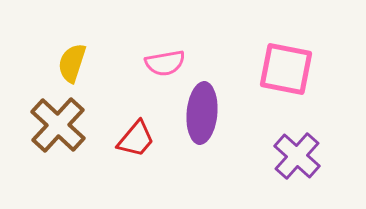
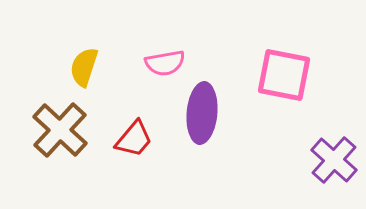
yellow semicircle: moved 12 px right, 4 px down
pink square: moved 2 px left, 6 px down
brown cross: moved 2 px right, 5 px down
red trapezoid: moved 2 px left
purple cross: moved 37 px right, 4 px down
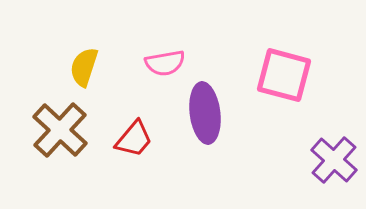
pink square: rotated 4 degrees clockwise
purple ellipse: moved 3 px right; rotated 12 degrees counterclockwise
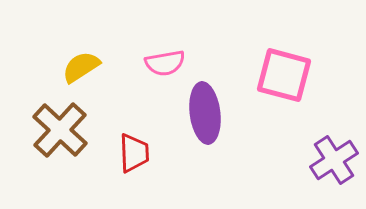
yellow semicircle: moved 3 px left; rotated 39 degrees clockwise
red trapezoid: moved 14 px down; rotated 42 degrees counterclockwise
purple cross: rotated 15 degrees clockwise
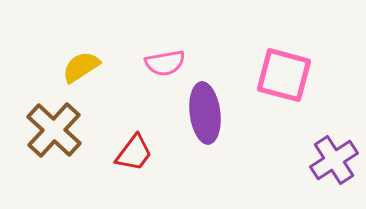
brown cross: moved 6 px left
red trapezoid: rotated 39 degrees clockwise
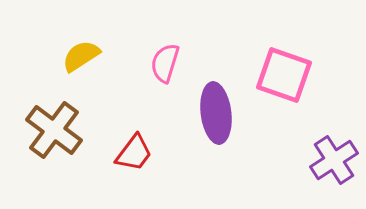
pink semicircle: rotated 117 degrees clockwise
yellow semicircle: moved 11 px up
pink square: rotated 4 degrees clockwise
purple ellipse: moved 11 px right
brown cross: rotated 6 degrees counterclockwise
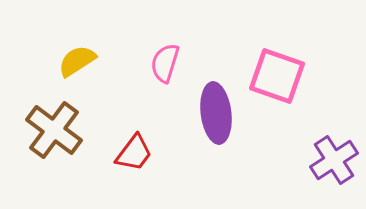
yellow semicircle: moved 4 px left, 5 px down
pink square: moved 7 px left, 1 px down
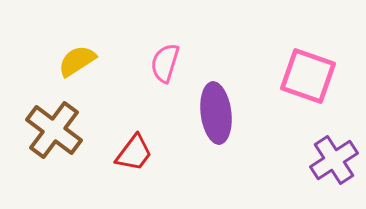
pink square: moved 31 px right
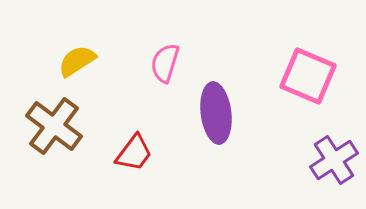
pink square: rotated 4 degrees clockwise
brown cross: moved 4 px up
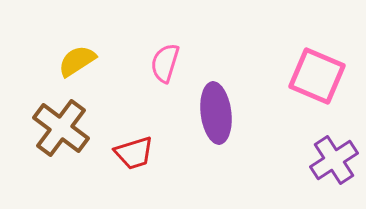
pink square: moved 9 px right
brown cross: moved 7 px right, 2 px down
red trapezoid: rotated 36 degrees clockwise
